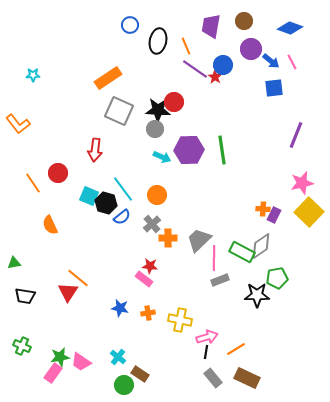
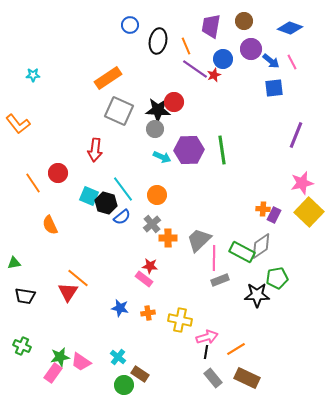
blue circle at (223, 65): moved 6 px up
red star at (215, 77): moved 1 px left, 2 px up; rotated 16 degrees clockwise
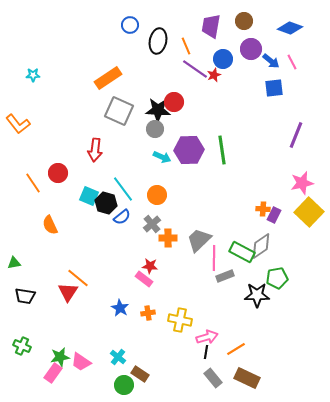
gray rectangle at (220, 280): moved 5 px right, 4 px up
blue star at (120, 308): rotated 18 degrees clockwise
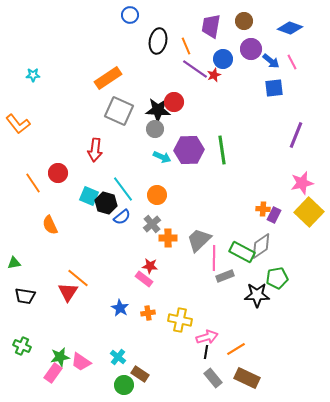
blue circle at (130, 25): moved 10 px up
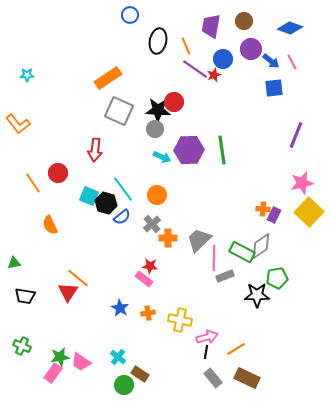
cyan star at (33, 75): moved 6 px left
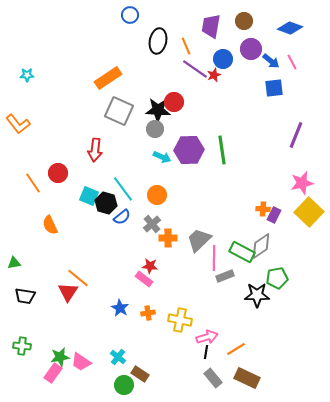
green cross at (22, 346): rotated 18 degrees counterclockwise
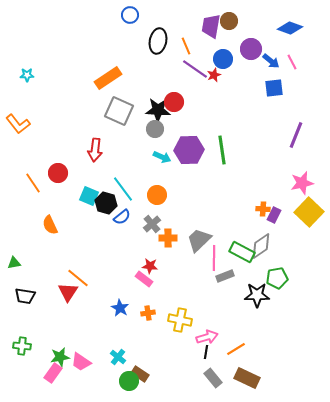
brown circle at (244, 21): moved 15 px left
green circle at (124, 385): moved 5 px right, 4 px up
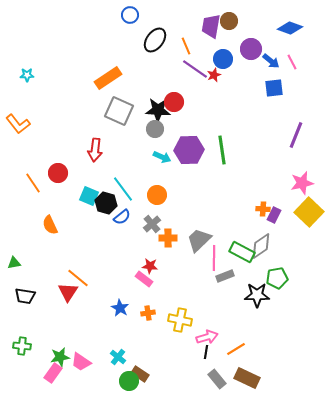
black ellipse at (158, 41): moved 3 px left, 1 px up; rotated 25 degrees clockwise
gray rectangle at (213, 378): moved 4 px right, 1 px down
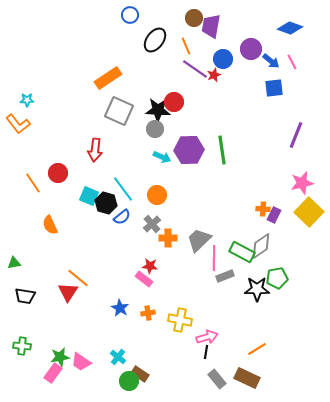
brown circle at (229, 21): moved 35 px left, 3 px up
cyan star at (27, 75): moved 25 px down
black star at (257, 295): moved 6 px up
orange line at (236, 349): moved 21 px right
